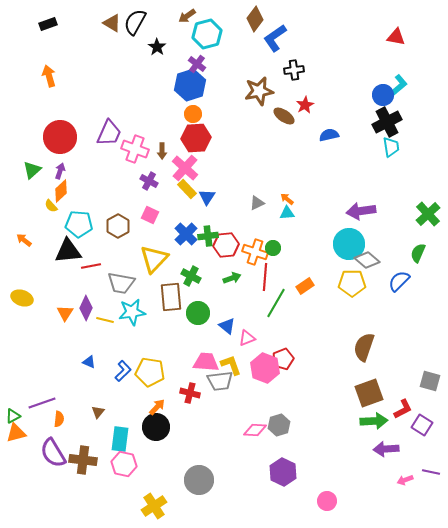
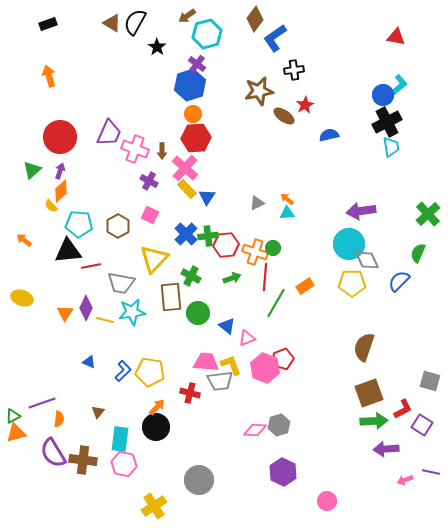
gray diamond at (367, 260): rotated 25 degrees clockwise
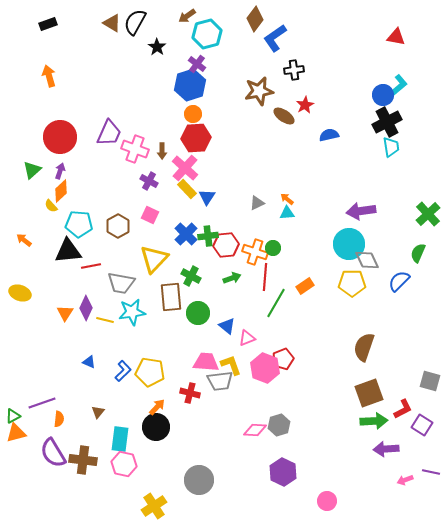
yellow ellipse at (22, 298): moved 2 px left, 5 px up
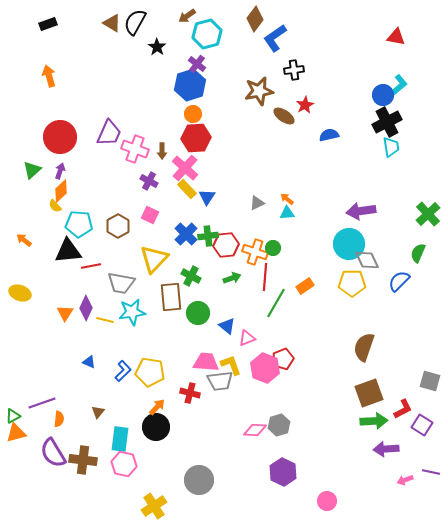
yellow semicircle at (51, 206): moved 4 px right
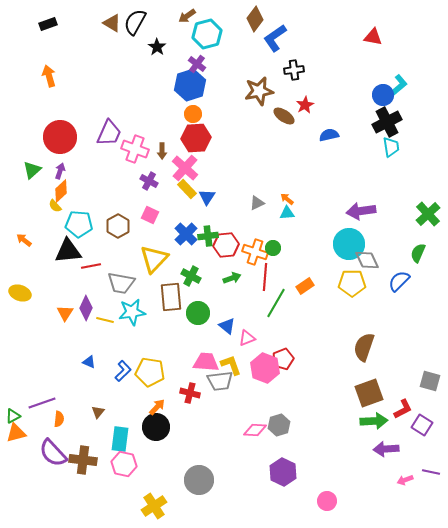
red triangle at (396, 37): moved 23 px left
purple semicircle at (53, 453): rotated 12 degrees counterclockwise
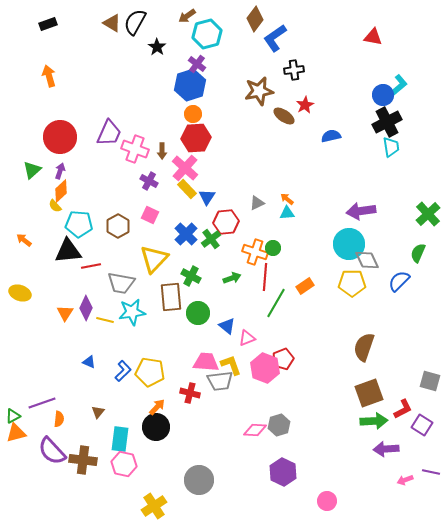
blue semicircle at (329, 135): moved 2 px right, 1 px down
green cross at (208, 236): moved 3 px right, 3 px down; rotated 30 degrees counterclockwise
red hexagon at (226, 245): moved 23 px up
purple semicircle at (53, 453): moved 1 px left, 2 px up
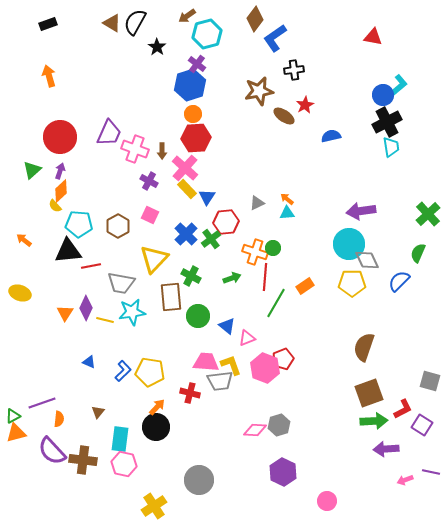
green circle at (198, 313): moved 3 px down
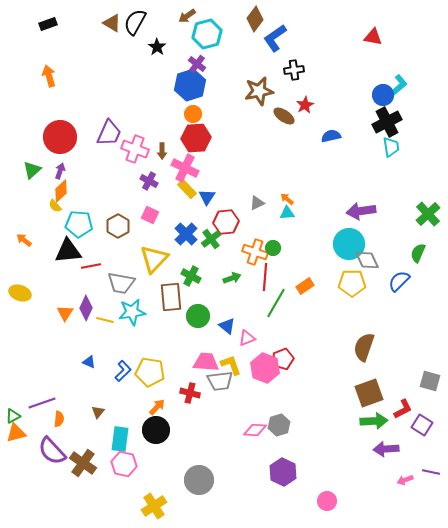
pink cross at (185, 168): rotated 16 degrees counterclockwise
black circle at (156, 427): moved 3 px down
brown cross at (83, 460): moved 3 px down; rotated 28 degrees clockwise
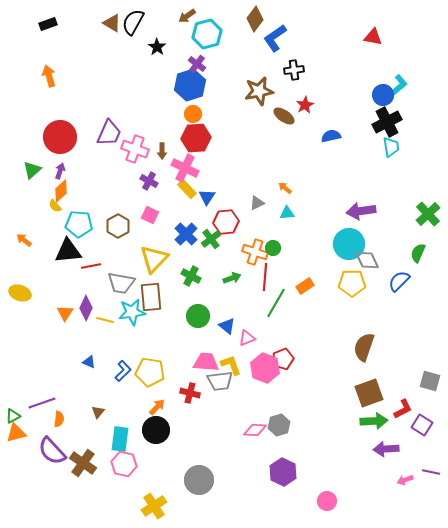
black semicircle at (135, 22): moved 2 px left
orange arrow at (287, 199): moved 2 px left, 11 px up
brown rectangle at (171, 297): moved 20 px left
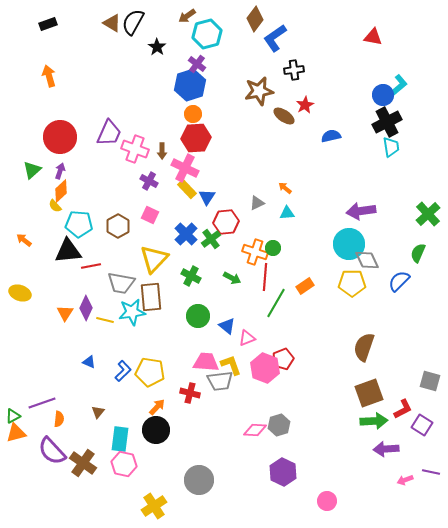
green arrow at (232, 278): rotated 48 degrees clockwise
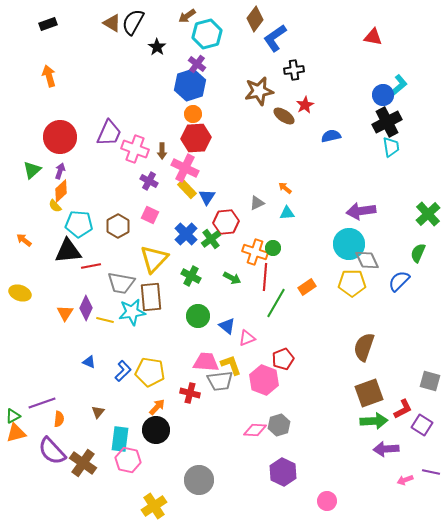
orange rectangle at (305, 286): moved 2 px right, 1 px down
pink hexagon at (265, 368): moved 1 px left, 12 px down
pink hexagon at (124, 464): moved 4 px right, 4 px up
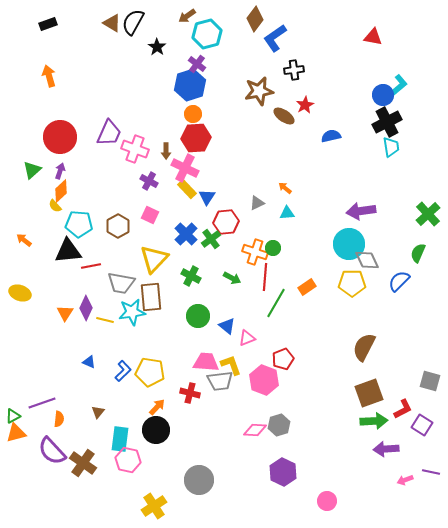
brown arrow at (162, 151): moved 4 px right
brown semicircle at (364, 347): rotated 8 degrees clockwise
